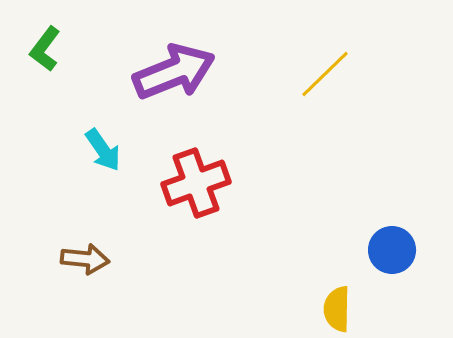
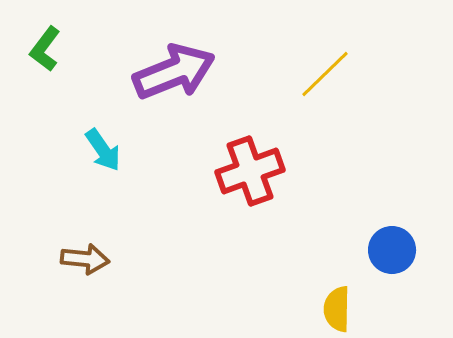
red cross: moved 54 px right, 12 px up
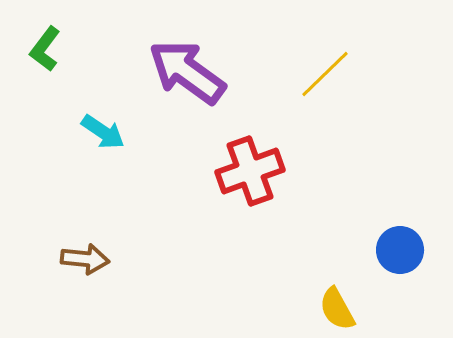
purple arrow: moved 13 px right; rotated 122 degrees counterclockwise
cyan arrow: moved 18 px up; rotated 21 degrees counterclockwise
blue circle: moved 8 px right
yellow semicircle: rotated 30 degrees counterclockwise
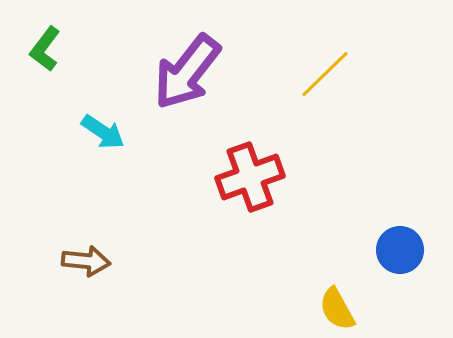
purple arrow: rotated 88 degrees counterclockwise
red cross: moved 6 px down
brown arrow: moved 1 px right, 2 px down
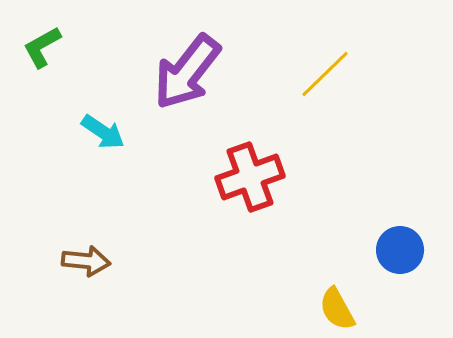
green L-shape: moved 3 px left, 2 px up; rotated 24 degrees clockwise
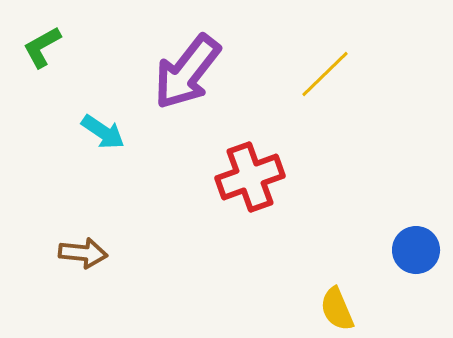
blue circle: moved 16 px right
brown arrow: moved 3 px left, 8 px up
yellow semicircle: rotated 6 degrees clockwise
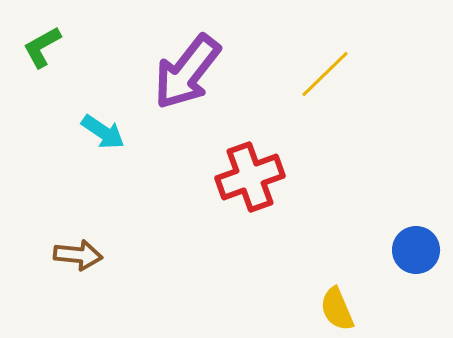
brown arrow: moved 5 px left, 2 px down
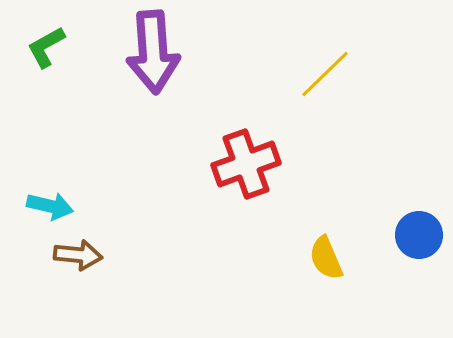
green L-shape: moved 4 px right
purple arrow: moved 34 px left, 20 px up; rotated 42 degrees counterclockwise
cyan arrow: moved 53 px left, 74 px down; rotated 21 degrees counterclockwise
red cross: moved 4 px left, 13 px up
blue circle: moved 3 px right, 15 px up
yellow semicircle: moved 11 px left, 51 px up
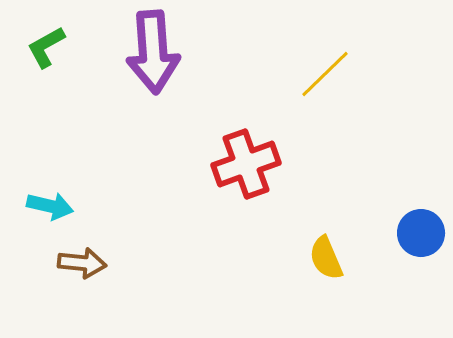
blue circle: moved 2 px right, 2 px up
brown arrow: moved 4 px right, 8 px down
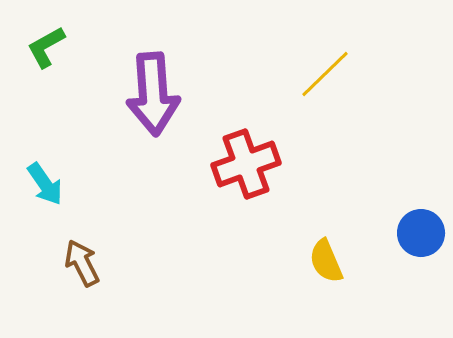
purple arrow: moved 42 px down
cyan arrow: moved 5 px left, 22 px up; rotated 42 degrees clockwise
yellow semicircle: moved 3 px down
brown arrow: rotated 123 degrees counterclockwise
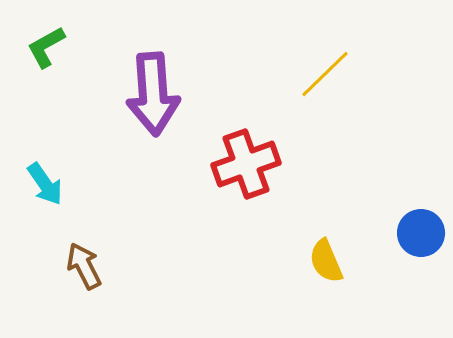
brown arrow: moved 2 px right, 3 px down
